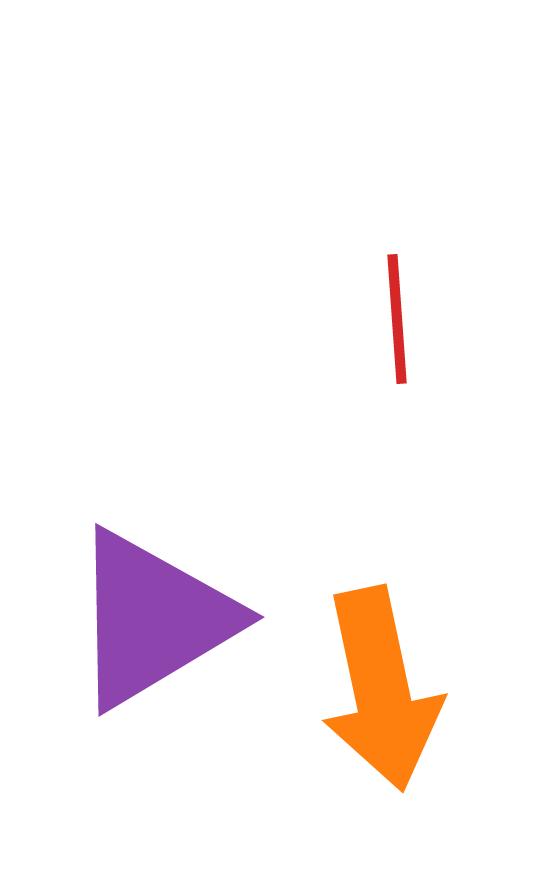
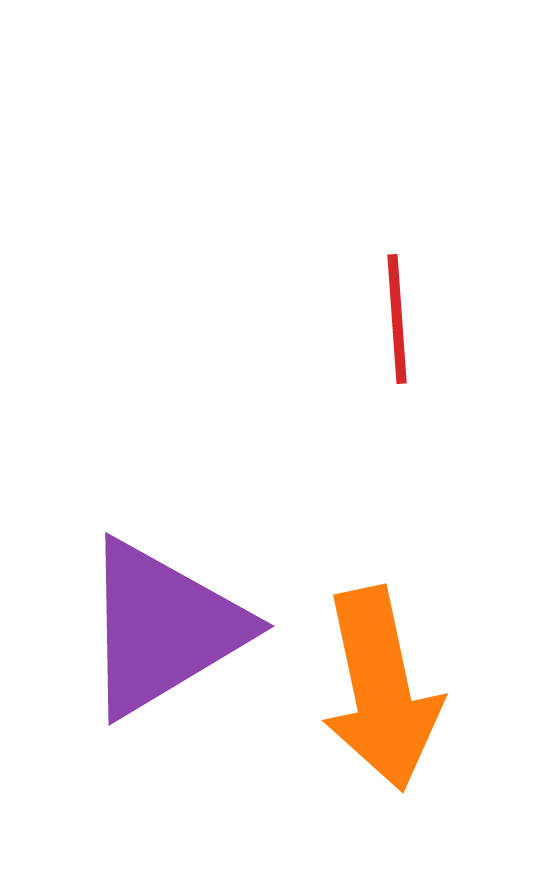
purple triangle: moved 10 px right, 9 px down
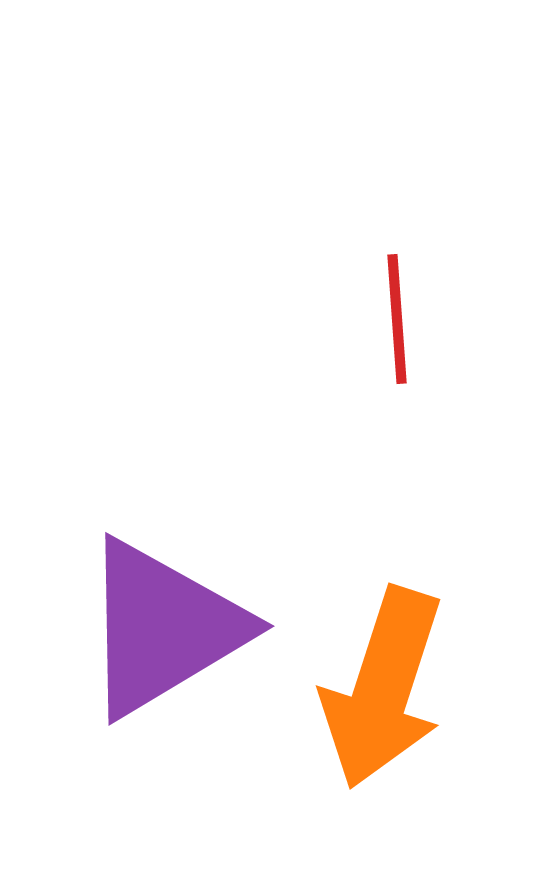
orange arrow: moved 2 px right, 1 px up; rotated 30 degrees clockwise
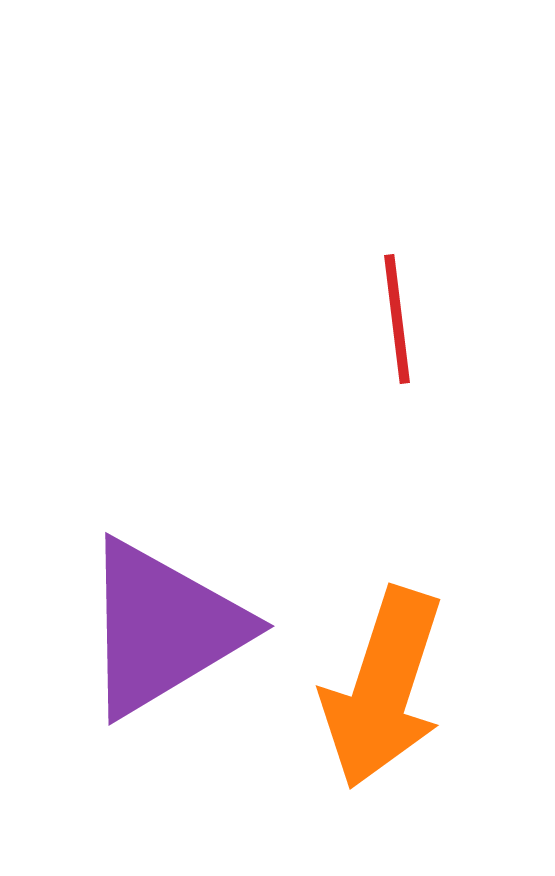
red line: rotated 3 degrees counterclockwise
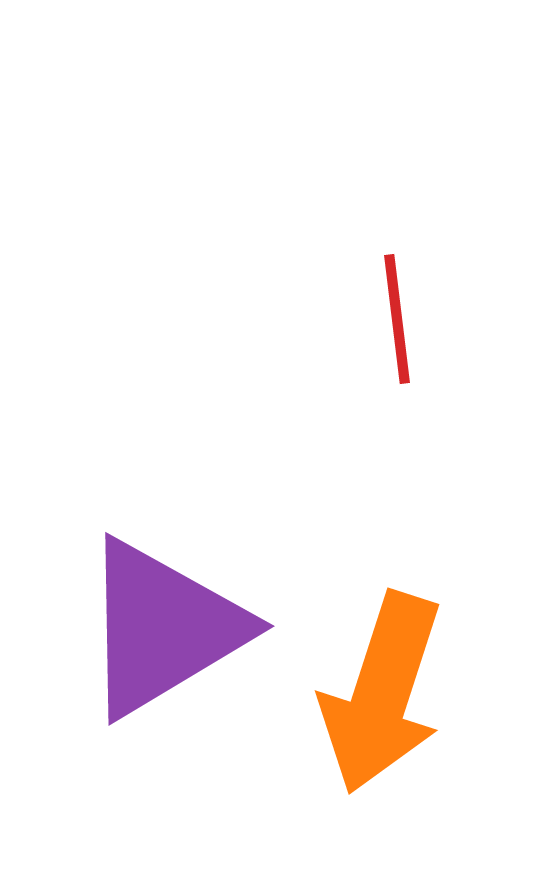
orange arrow: moved 1 px left, 5 px down
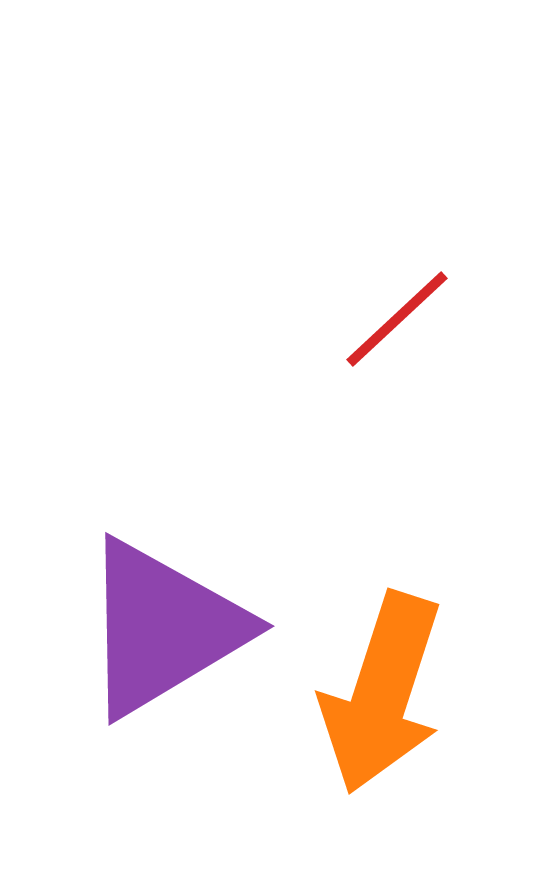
red line: rotated 54 degrees clockwise
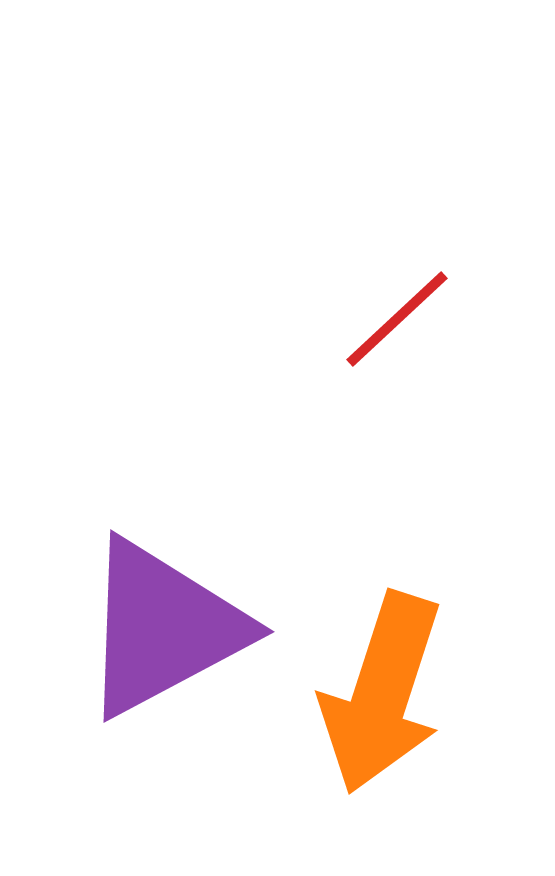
purple triangle: rotated 3 degrees clockwise
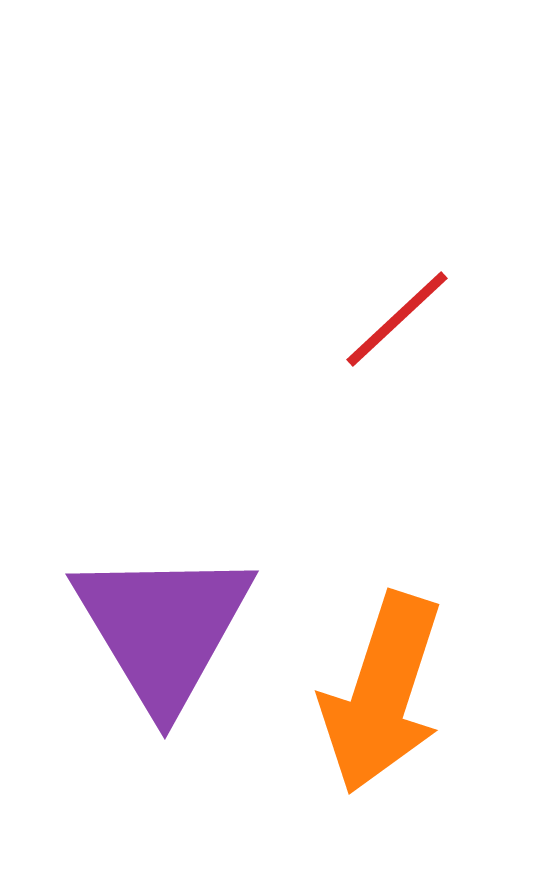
purple triangle: rotated 33 degrees counterclockwise
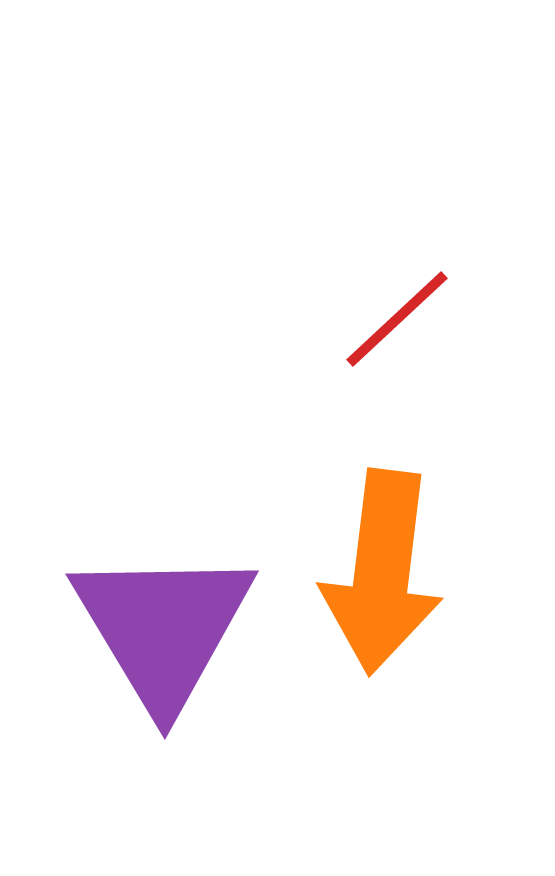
orange arrow: moved 121 px up; rotated 11 degrees counterclockwise
